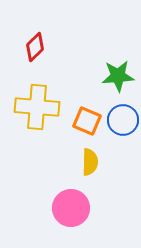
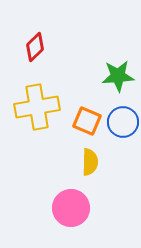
yellow cross: rotated 15 degrees counterclockwise
blue circle: moved 2 px down
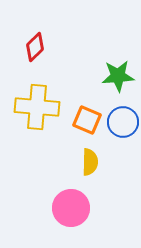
yellow cross: rotated 15 degrees clockwise
orange square: moved 1 px up
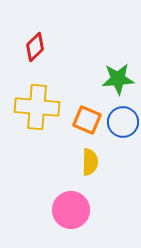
green star: moved 3 px down
pink circle: moved 2 px down
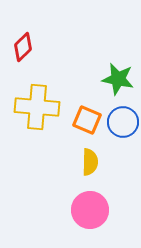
red diamond: moved 12 px left
green star: rotated 16 degrees clockwise
pink circle: moved 19 px right
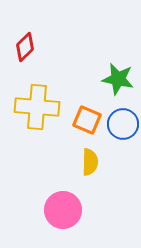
red diamond: moved 2 px right
blue circle: moved 2 px down
pink circle: moved 27 px left
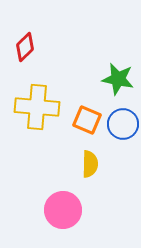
yellow semicircle: moved 2 px down
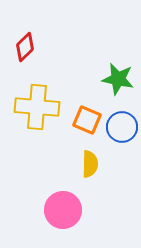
blue circle: moved 1 px left, 3 px down
